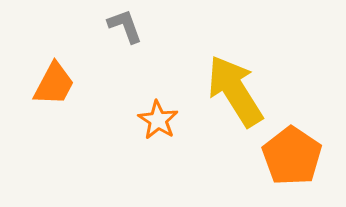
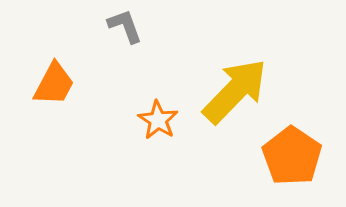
yellow arrow: rotated 76 degrees clockwise
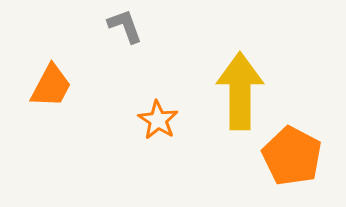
orange trapezoid: moved 3 px left, 2 px down
yellow arrow: moved 5 px right; rotated 44 degrees counterclockwise
orange pentagon: rotated 6 degrees counterclockwise
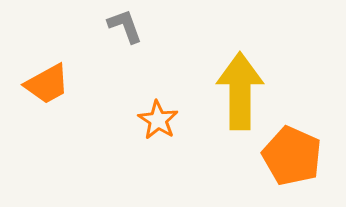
orange trapezoid: moved 4 px left, 2 px up; rotated 33 degrees clockwise
orange pentagon: rotated 4 degrees counterclockwise
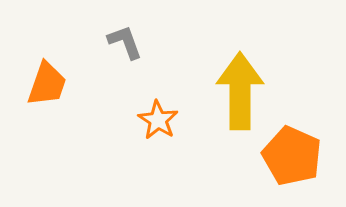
gray L-shape: moved 16 px down
orange trapezoid: rotated 42 degrees counterclockwise
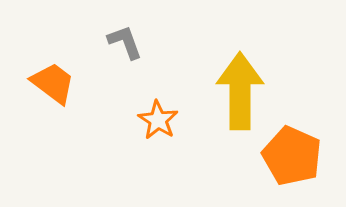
orange trapezoid: moved 6 px right, 1 px up; rotated 72 degrees counterclockwise
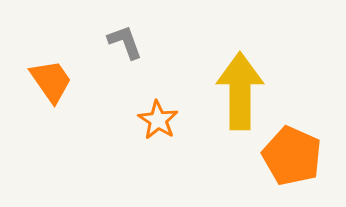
orange trapezoid: moved 2 px left, 2 px up; rotated 18 degrees clockwise
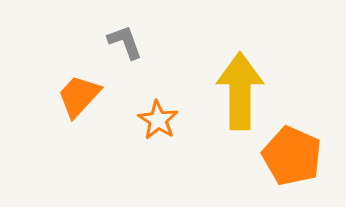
orange trapezoid: moved 28 px right, 15 px down; rotated 102 degrees counterclockwise
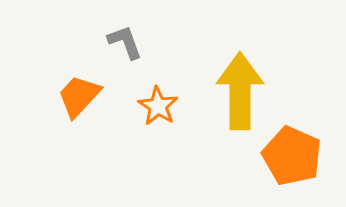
orange star: moved 14 px up
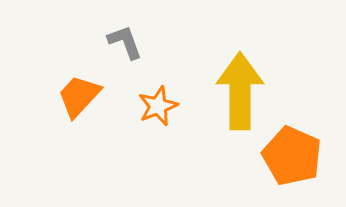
orange star: rotated 18 degrees clockwise
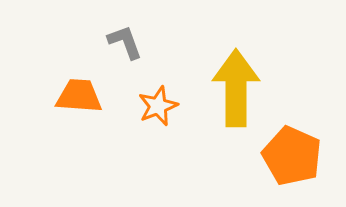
yellow arrow: moved 4 px left, 3 px up
orange trapezoid: rotated 51 degrees clockwise
